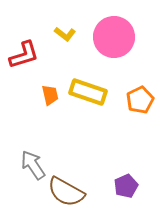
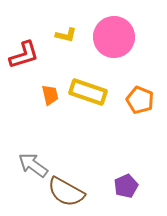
yellow L-shape: moved 1 px right, 1 px down; rotated 25 degrees counterclockwise
orange pentagon: rotated 24 degrees counterclockwise
gray arrow: rotated 20 degrees counterclockwise
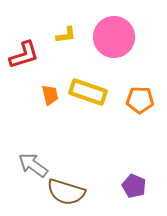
yellow L-shape: rotated 20 degrees counterclockwise
orange pentagon: rotated 20 degrees counterclockwise
purple pentagon: moved 8 px right; rotated 25 degrees counterclockwise
brown semicircle: rotated 12 degrees counterclockwise
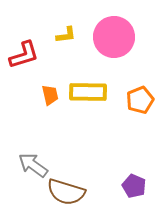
yellow rectangle: rotated 18 degrees counterclockwise
orange pentagon: rotated 24 degrees counterclockwise
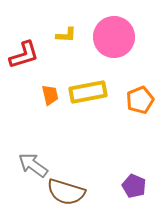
yellow L-shape: rotated 10 degrees clockwise
yellow rectangle: rotated 12 degrees counterclockwise
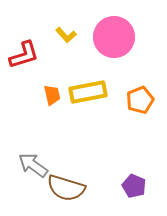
yellow L-shape: rotated 45 degrees clockwise
orange trapezoid: moved 2 px right
brown semicircle: moved 4 px up
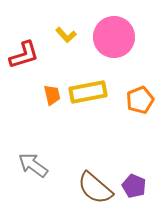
brown semicircle: moved 29 px right; rotated 24 degrees clockwise
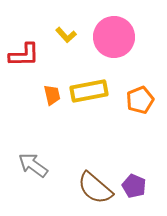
red L-shape: rotated 16 degrees clockwise
yellow rectangle: moved 1 px right, 1 px up
